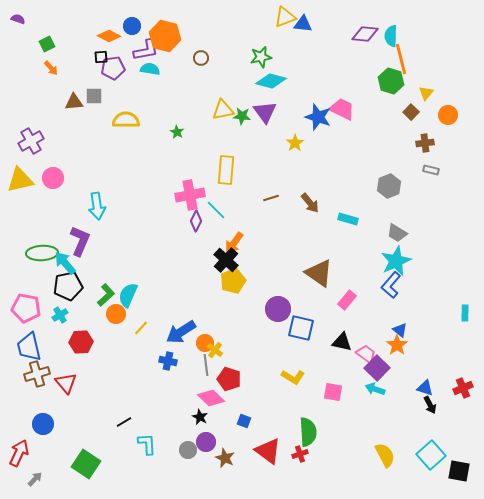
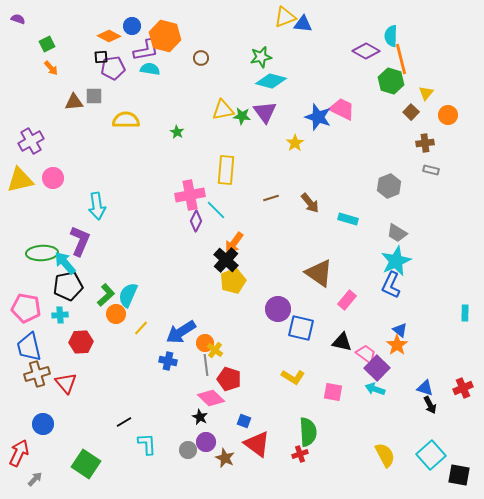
purple diamond at (365, 34): moved 1 px right, 17 px down; rotated 24 degrees clockwise
blue L-shape at (391, 285): rotated 16 degrees counterclockwise
cyan cross at (60, 315): rotated 28 degrees clockwise
red triangle at (268, 451): moved 11 px left, 7 px up
black square at (459, 471): moved 4 px down
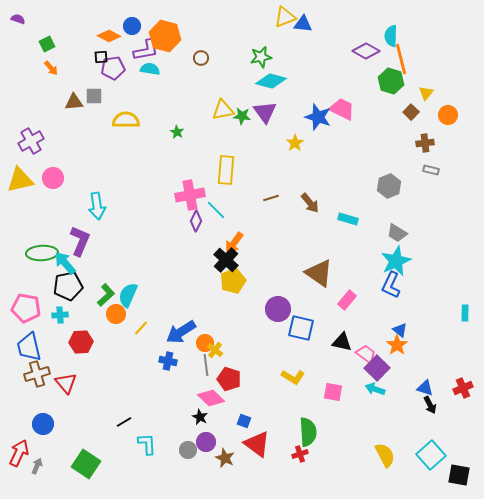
gray arrow at (35, 479): moved 2 px right, 13 px up; rotated 21 degrees counterclockwise
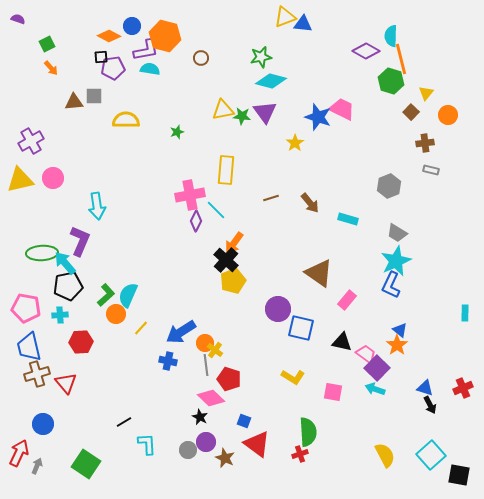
green star at (177, 132): rotated 24 degrees clockwise
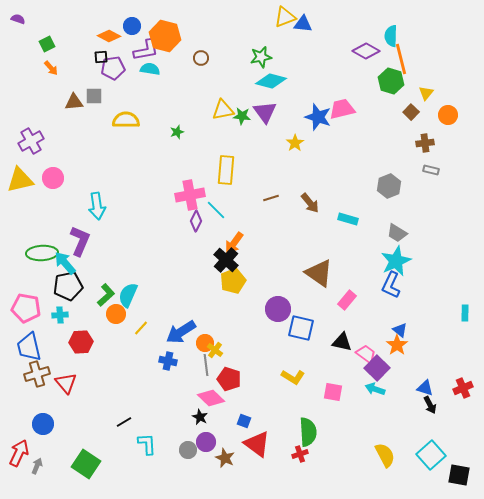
pink trapezoid at (342, 109): rotated 40 degrees counterclockwise
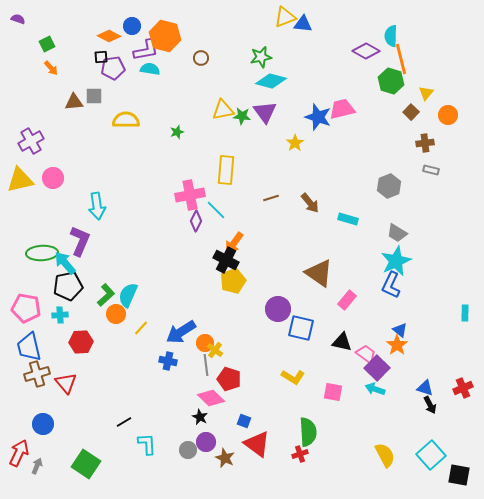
black cross at (226, 260): rotated 15 degrees counterclockwise
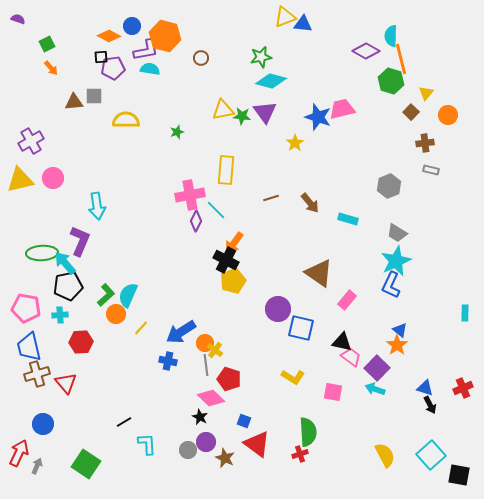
pink trapezoid at (366, 354): moved 15 px left, 3 px down
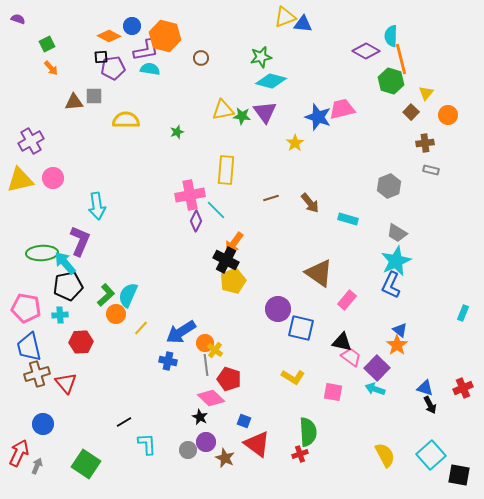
cyan rectangle at (465, 313): moved 2 px left; rotated 21 degrees clockwise
